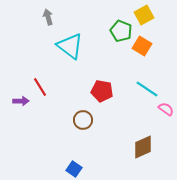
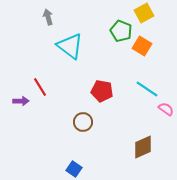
yellow square: moved 2 px up
brown circle: moved 2 px down
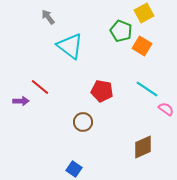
gray arrow: rotated 21 degrees counterclockwise
red line: rotated 18 degrees counterclockwise
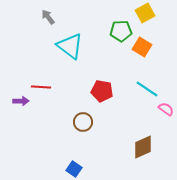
yellow square: moved 1 px right
green pentagon: rotated 25 degrees counterclockwise
orange square: moved 1 px down
red line: moved 1 px right; rotated 36 degrees counterclockwise
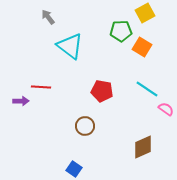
brown circle: moved 2 px right, 4 px down
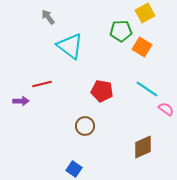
red line: moved 1 px right, 3 px up; rotated 18 degrees counterclockwise
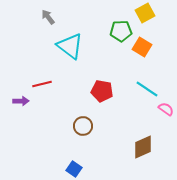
brown circle: moved 2 px left
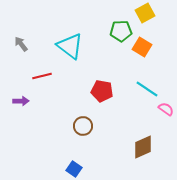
gray arrow: moved 27 px left, 27 px down
red line: moved 8 px up
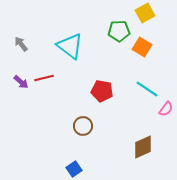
green pentagon: moved 2 px left
red line: moved 2 px right, 2 px down
purple arrow: moved 19 px up; rotated 42 degrees clockwise
pink semicircle: rotated 91 degrees clockwise
blue square: rotated 21 degrees clockwise
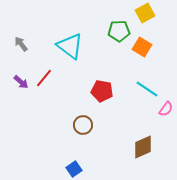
red line: rotated 36 degrees counterclockwise
brown circle: moved 1 px up
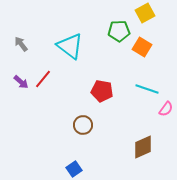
red line: moved 1 px left, 1 px down
cyan line: rotated 15 degrees counterclockwise
